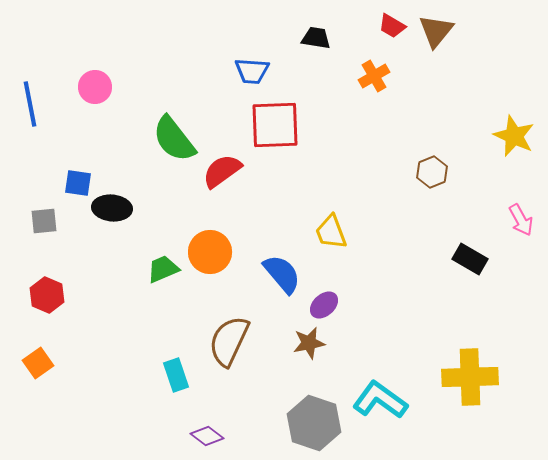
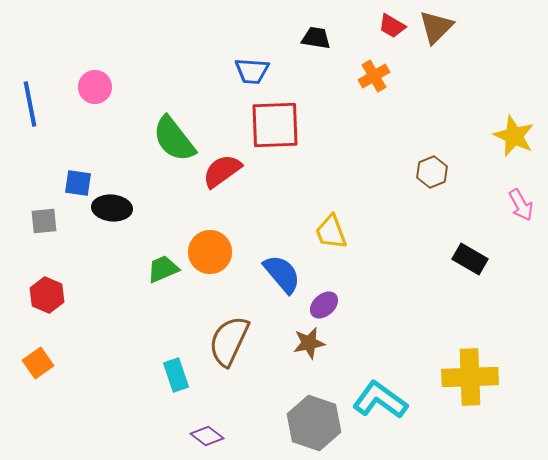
brown triangle: moved 4 px up; rotated 6 degrees clockwise
pink arrow: moved 15 px up
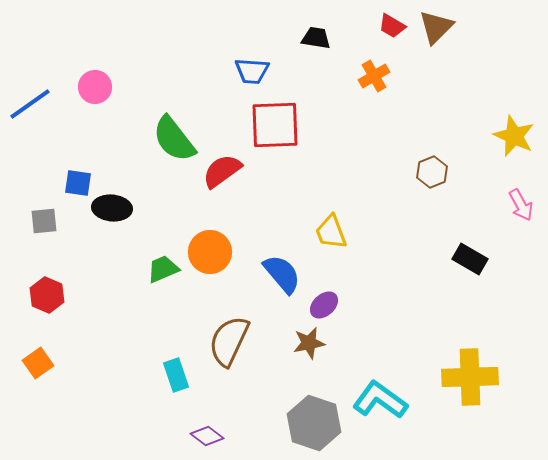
blue line: rotated 66 degrees clockwise
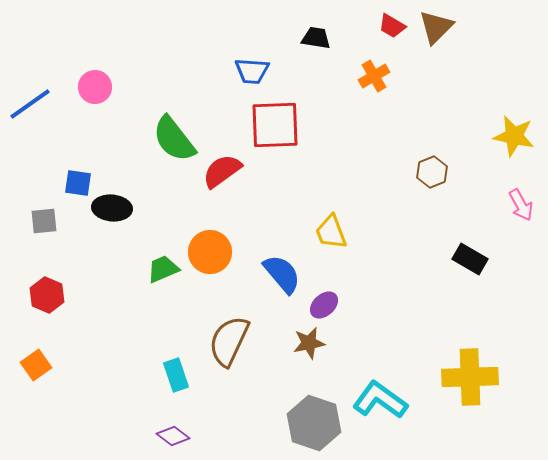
yellow star: rotated 12 degrees counterclockwise
orange square: moved 2 px left, 2 px down
purple diamond: moved 34 px left
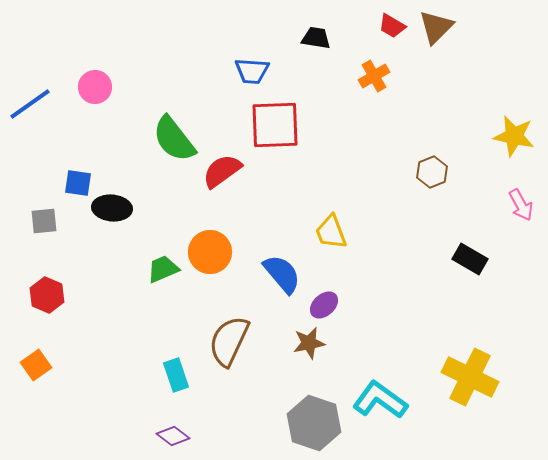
yellow cross: rotated 28 degrees clockwise
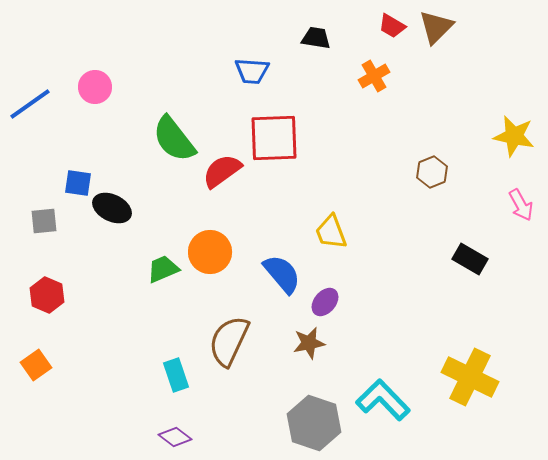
red square: moved 1 px left, 13 px down
black ellipse: rotated 21 degrees clockwise
purple ellipse: moved 1 px right, 3 px up; rotated 8 degrees counterclockwise
cyan L-shape: moved 3 px right; rotated 10 degrees clockwise
purple diamond: moved 2 px right, 1 px down
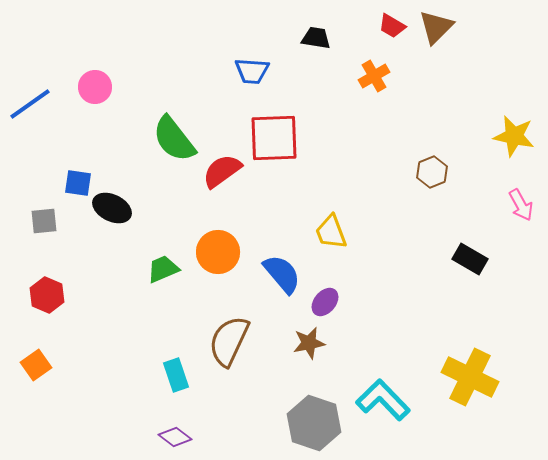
orange circle: moved 8 px right
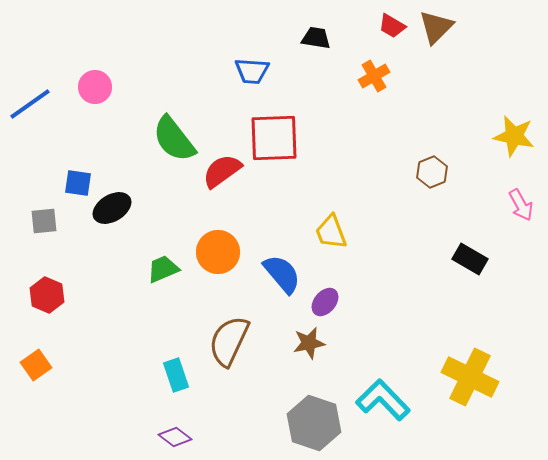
black ellipse: rotated 57 degrees counterclockwise
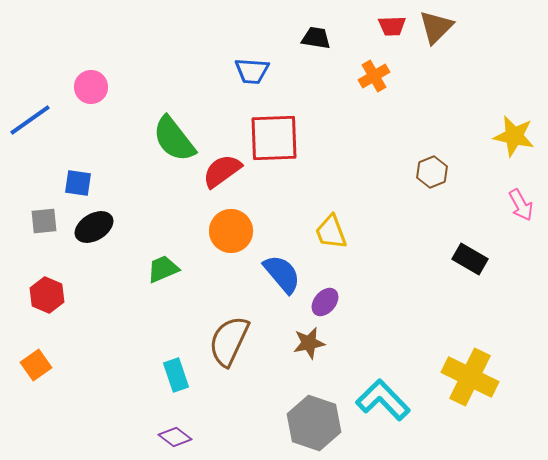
red trapezoid: rotated 32 degrees counterclockwise
pink circle: moved 4 px left
blue line: moved 16 px down
black ellipse: moved 18 px left, 19 px down
orange circle: moved 13 px right, 21 px up
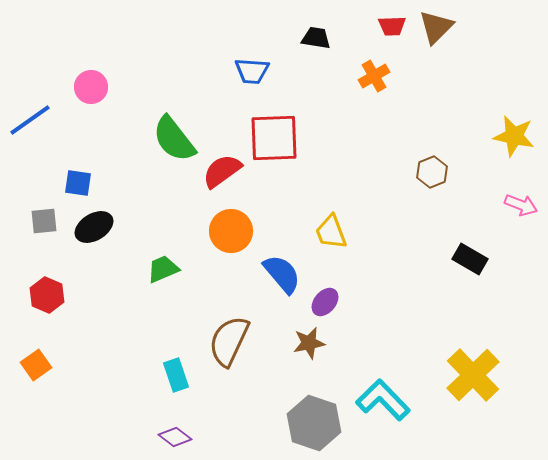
pink arrow: rotated 40 degrees counterclockwise
yellow cross: moved 3 px right, 2 px up; rotated 20 degrees clockwise
